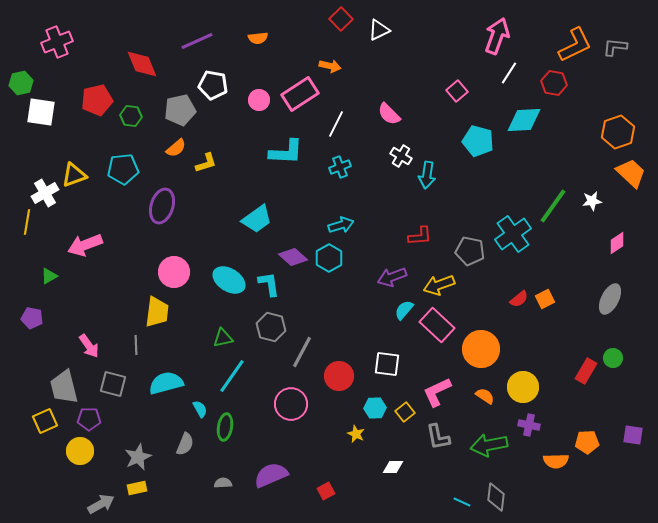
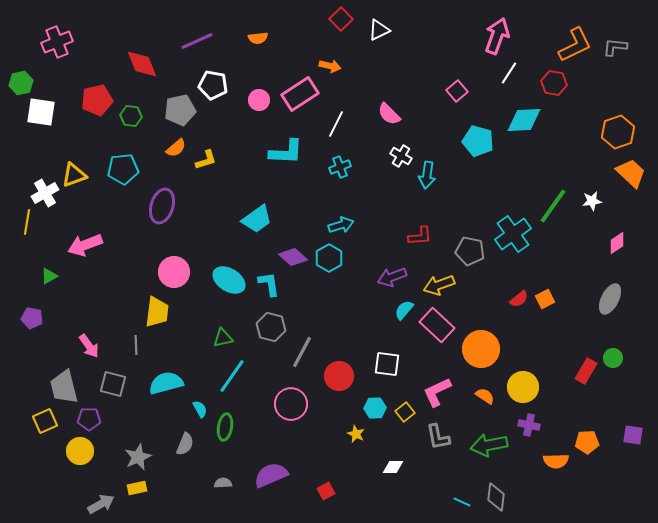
yellow L-shape at (206, 163): moved 3 px up
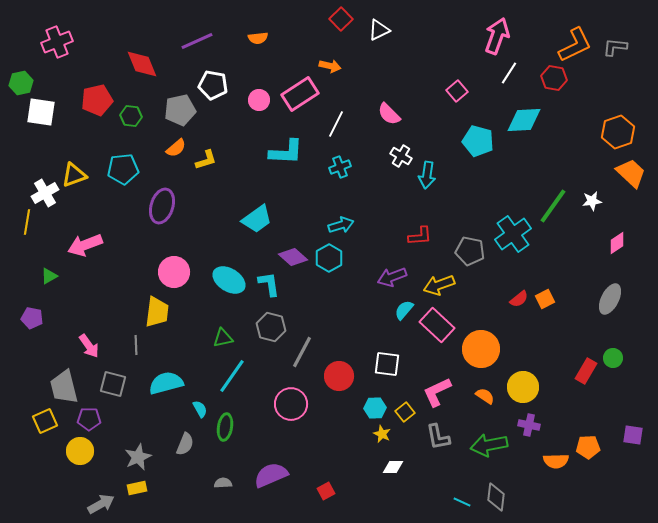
red hexagon at (554, 83): moved 5 px up
yellow star at (356, 434): moved 26 px right
orange pentagon at (587, 442): moved 1 px right, 5 px down
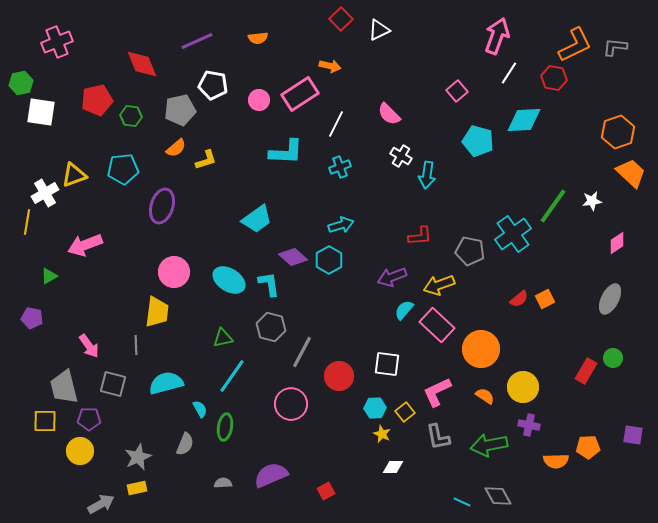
cyan hexagon at (329, 258): moved 2 px down
yellow square at (45, 421): rotated 25 degrees clockwise
gray diamond at (496, 497): moved 2 px right, 1 px up; rotated 36 degrees counterclockwise
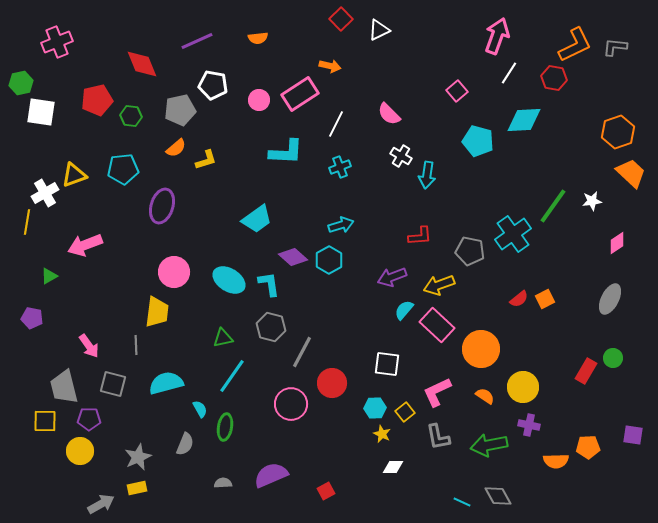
red circle at (339, 376): moved 7 px left, 7 px down
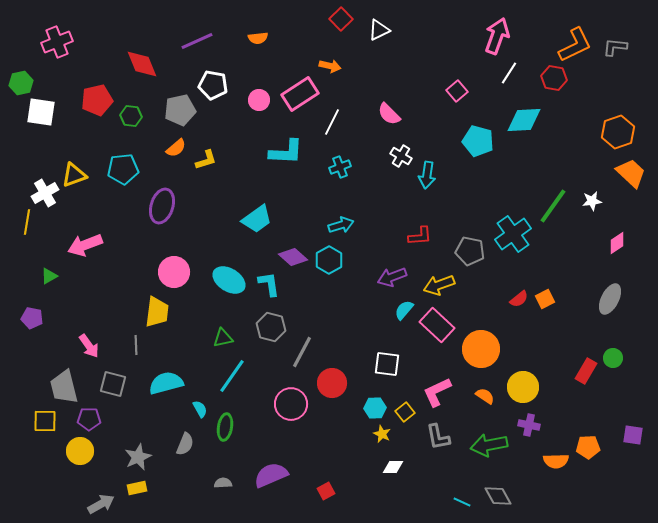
white line at (336, 124): moved 4 px left, 2 px up
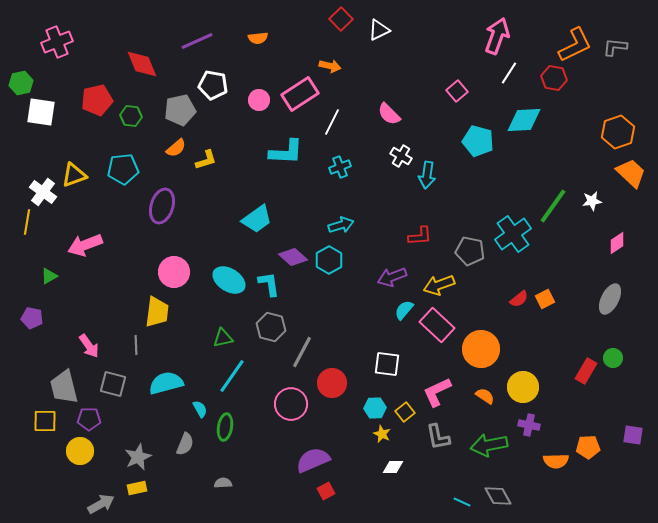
white cross at (45, 193): moved 2 px left, 1 px up; rotated 24 degrees counterclockwise
purple semicircle at (271, 475): moved 42 px right, 15 px up
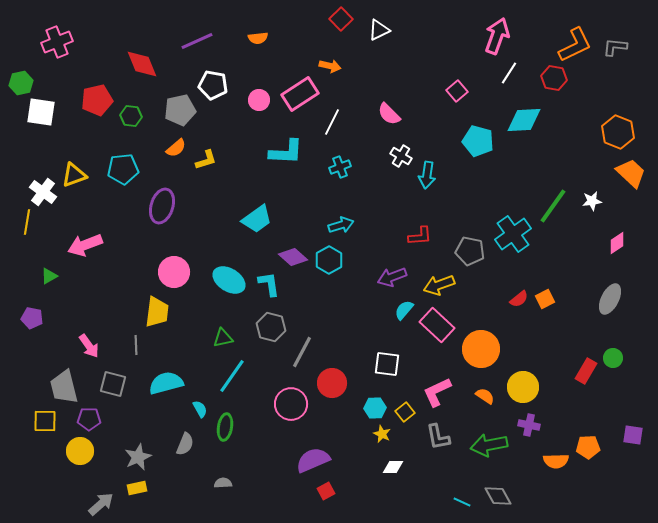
orange hexagon at (618, 132): rotated 20 degrees counterclockwise
gray arrow at (101, 504): rotated 12 degrees counterclockwise
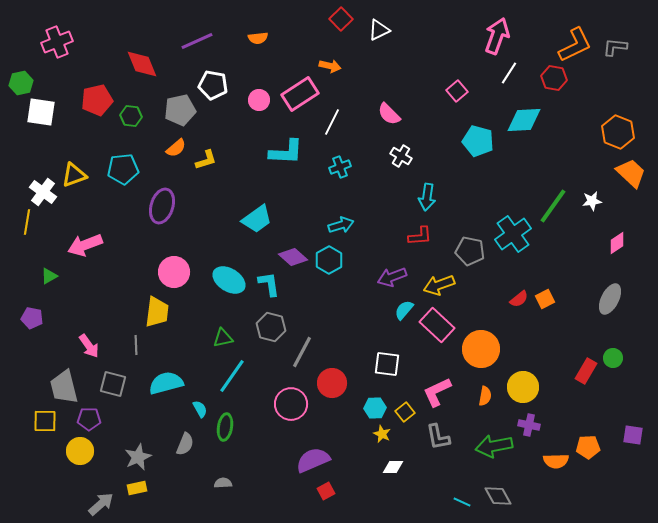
cyan arrow at (427, 175): moved 22 px down
orange semicircle at (485, 396): rotated 66 degrees clockwise
green arrow at (489, 445): moved 5 px right, 1 px down
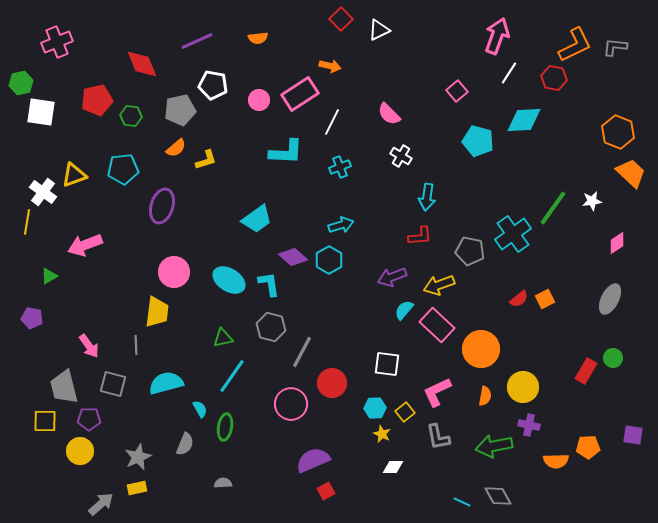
green line at (553, 206): moved 2 px down
